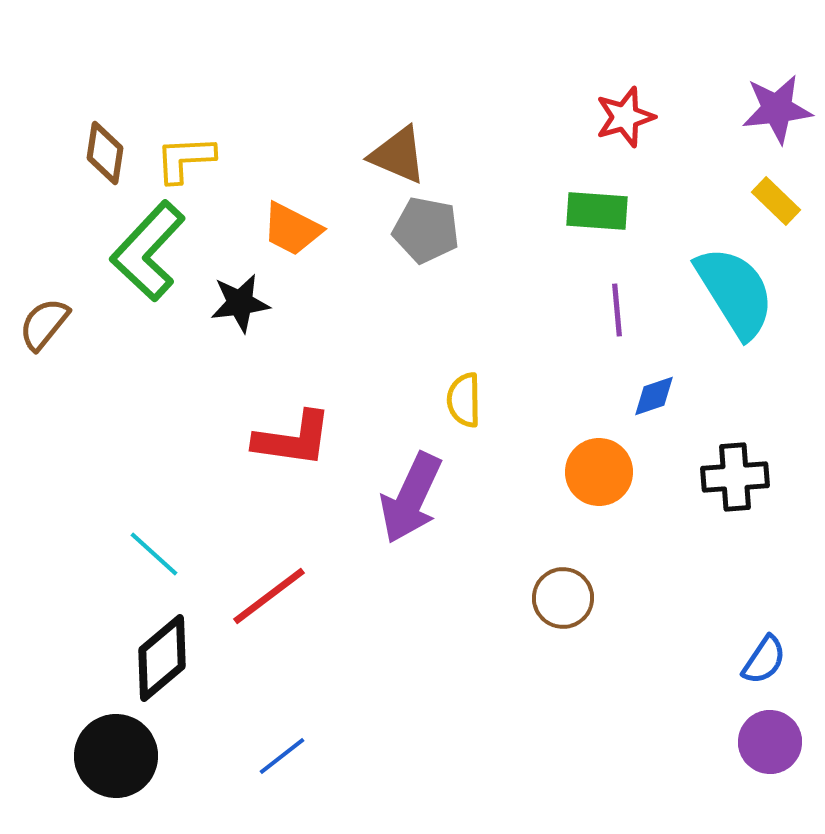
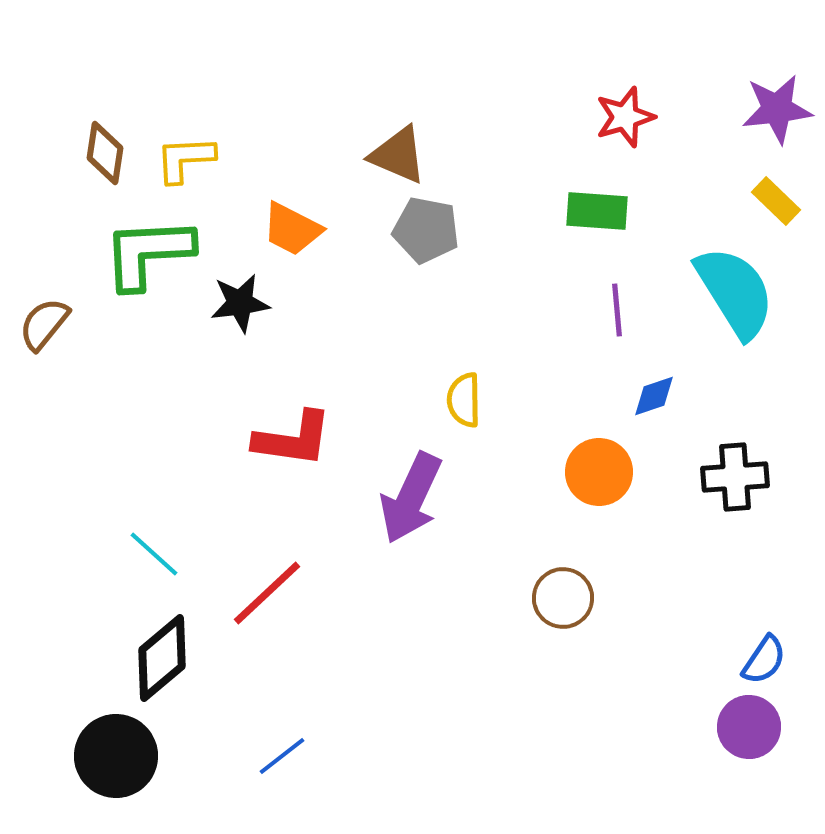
green L-shape: moved 2 px down; rotated 44 degrees clockwise
red line: moved 2 px left, 3 px up; rotated 6 degrees counterclockwise
purple circle: moved 21 px left, 15 px up
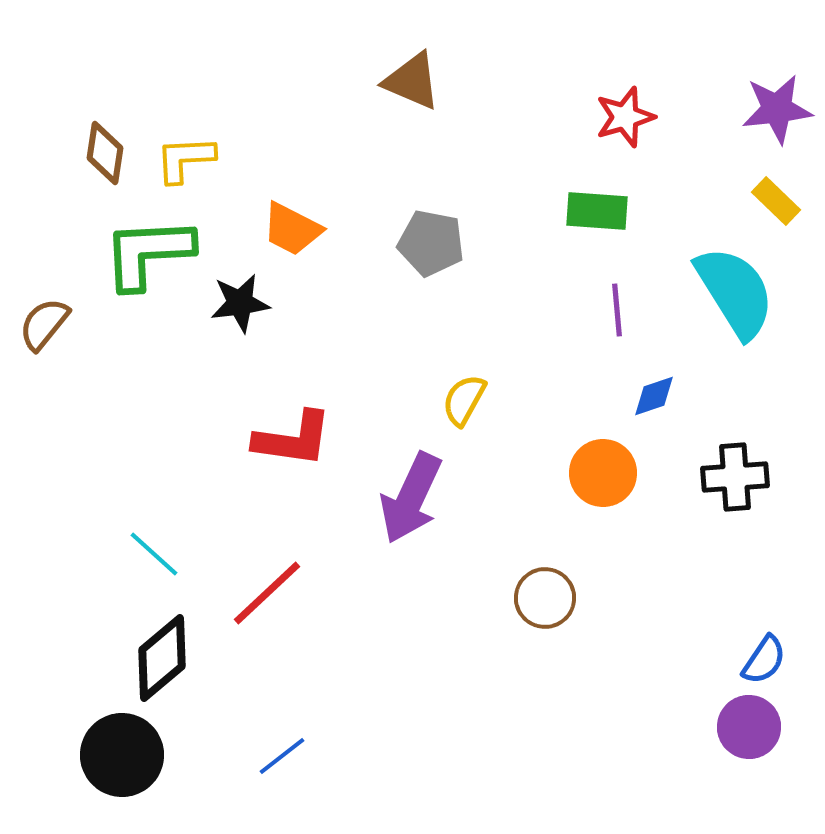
brown triangle: moved 14 px right, 74 px up
gray pentagon: moved 5 px right, 13 px down
yellow semicircle: rotated 30 degrees clockwise
orange circle: moved 4 px right, 1 px down
brown circle: moved 18 px left
black circle: moved 6 px right, 1 px up
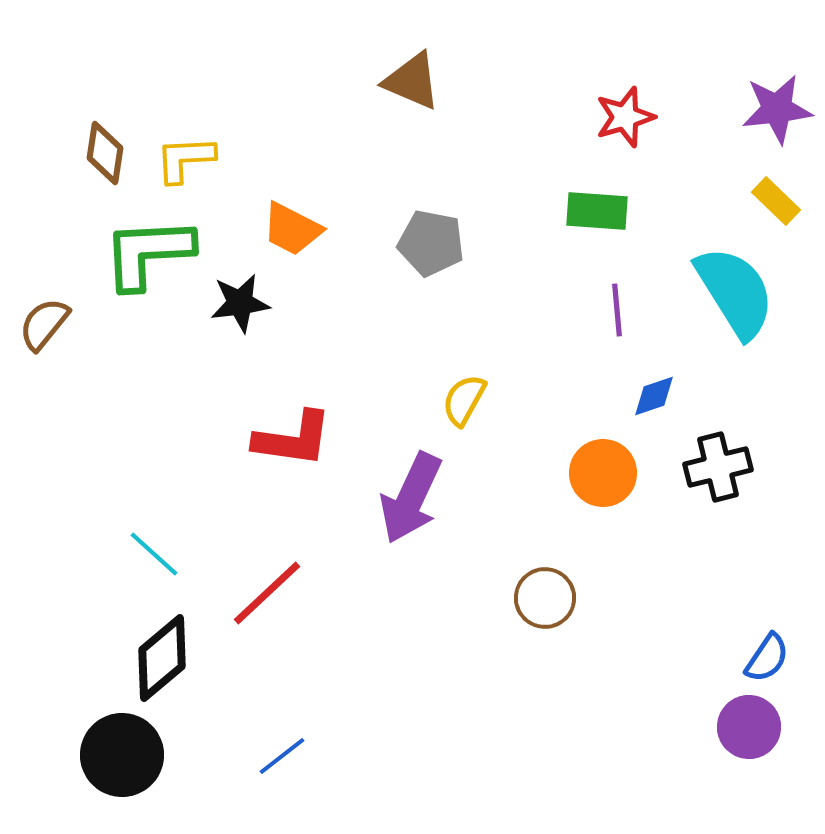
black cross: moved 17 px left, 10 px up; rotated 10 degrees counterclockwise
blue semicircle: moved 3 px right, 2 px up
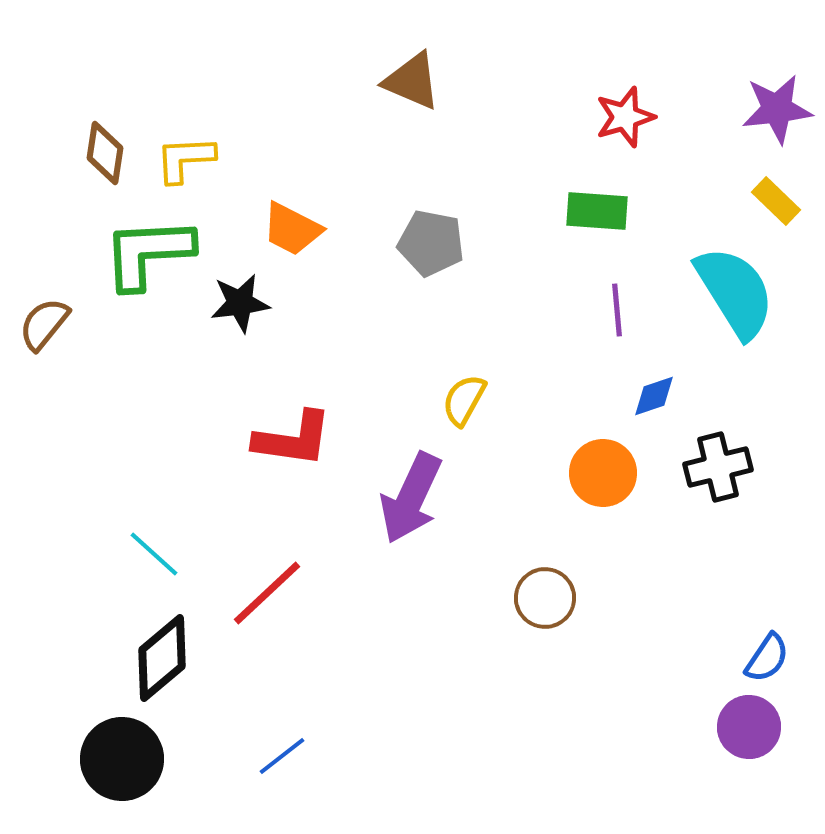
black circle: moved 4 px down
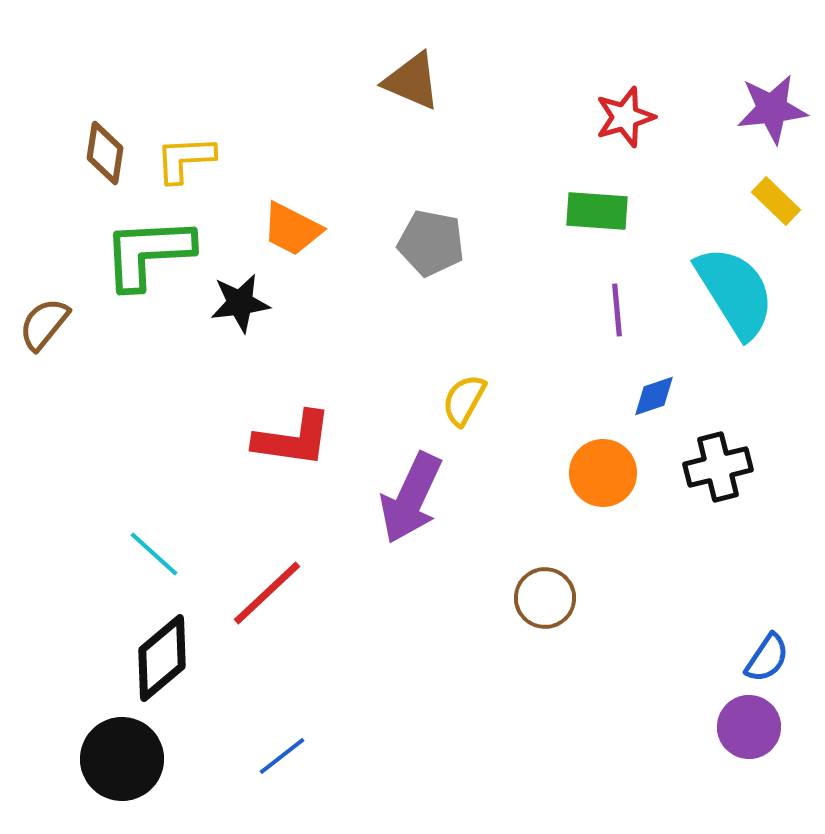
purple star: moved 5 px left
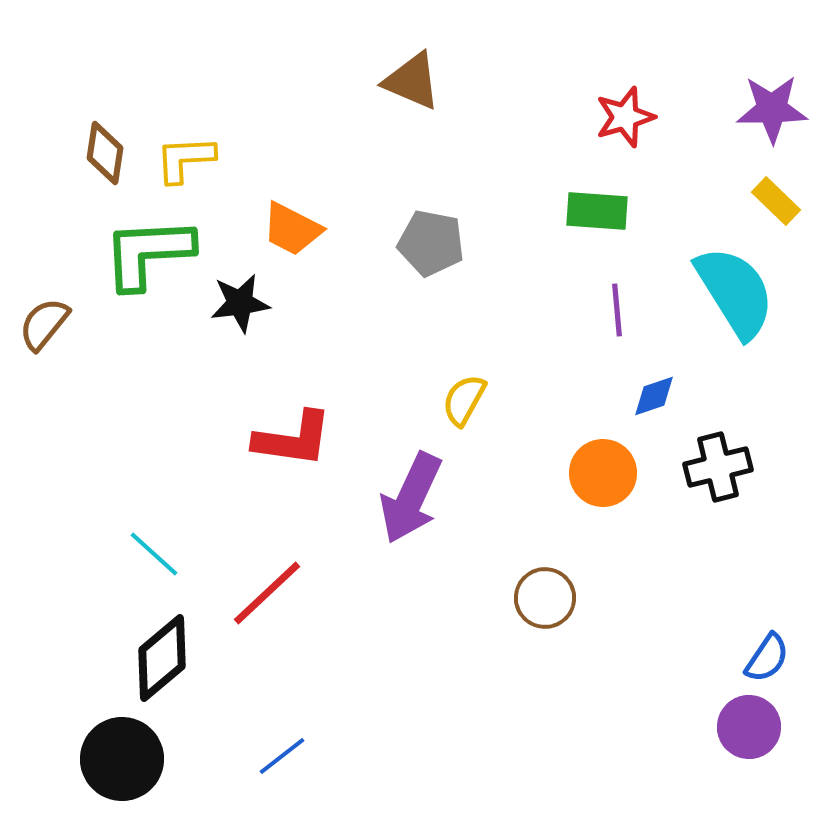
purple star: rotated 6 degrees clockwise
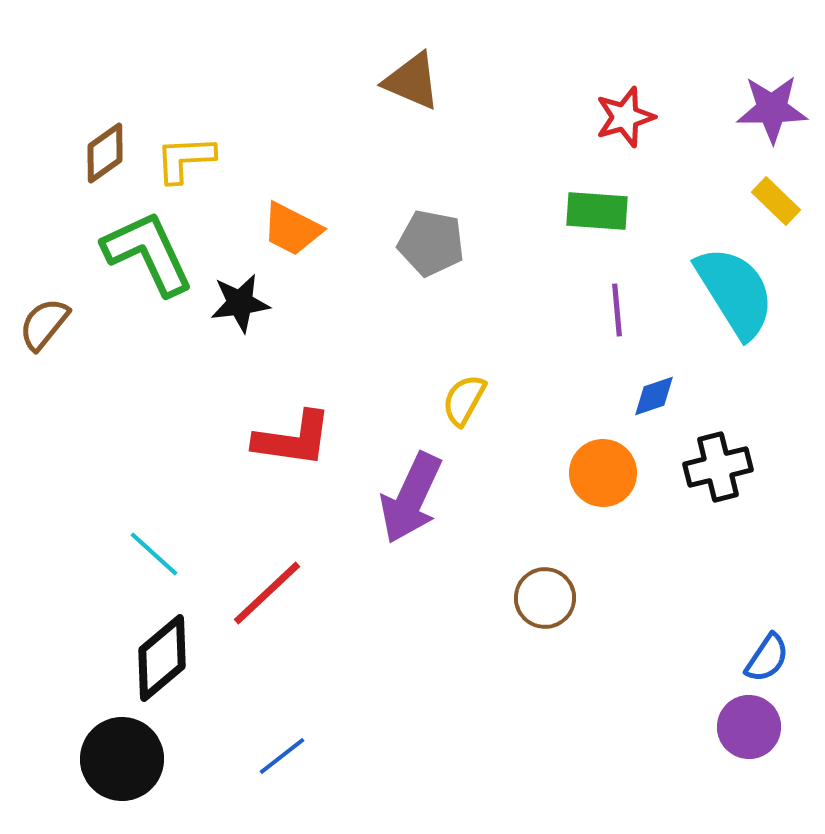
brown diamond: rotated 46 degrees clockwise
green L-shape: rotated 68 degrees clockwise
